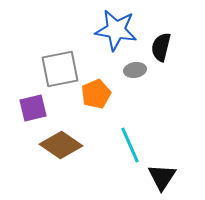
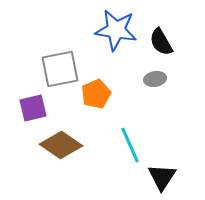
black semicircle: moved 5 px up; rotated 44 degrees counterclockwise
gray ellipse: moved 20 px right, 9 px down
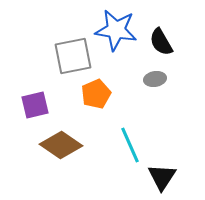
gray square: moved 13 px right, 13 px up
purple square: moved 2 px right, 3 px up
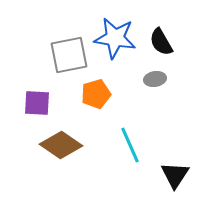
blue star: moved 1 px left, 8 px down
gray square: moved 4 px left, 1 px up
orange pentagon: rotated 8 degrees clockwise
purple square: moved 2 px right, 2 px up; rotated 16 degrees clockwise
black triangle: moved 13 px right, 2 px up
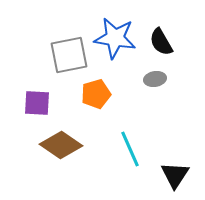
cyan line: moved 4 px down
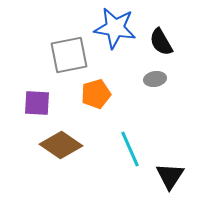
blue star: moved 10 px up
black triangle: moved 5 px left, 1 px down
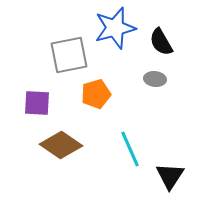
blue star: rotated 24 degrees counterclockwise
gray ellipse: rotated 15 degrees clockwise
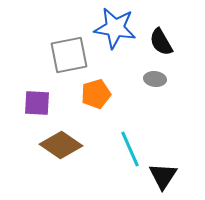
blue star: rotated 24 degrees clockwise
black triangle: moved 7 px left
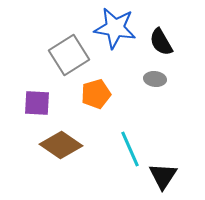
gray square: rotated 21 degrees counterclockwise
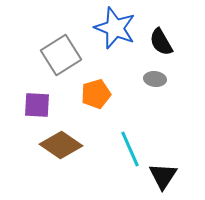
blue star: rotated 12 degrees clockwise
gray square: moved 8 px left
purple square: moved 2 px down
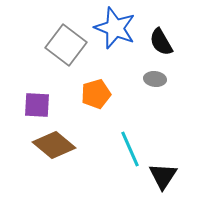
gray square: moved 5 px right, 10 px up; rotated 21 degrees counterclockwise
brown diamond: moved 7 px left; rotated 6 degrees clockwise
